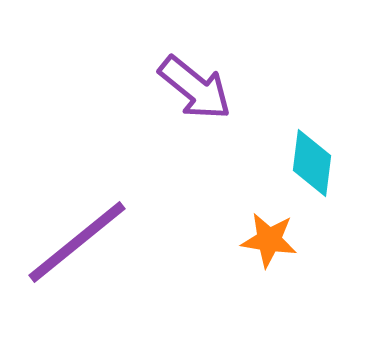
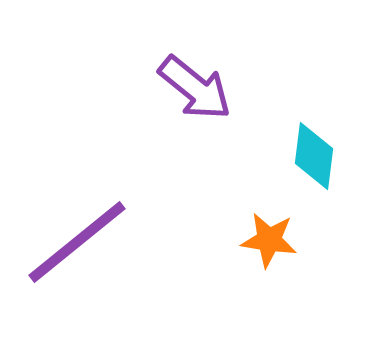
cyan diamond: moved 2 px right, 7 px up
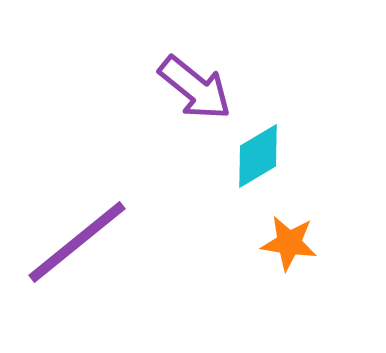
cyan diamond: moved 56 px left; rotated 52 degrees clockwise
orange star: moved 20 px right, 3 px down
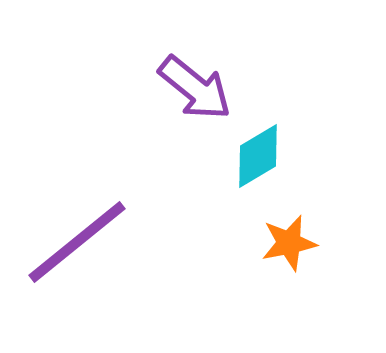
orange star: rotated 20 degrees counterclockwise
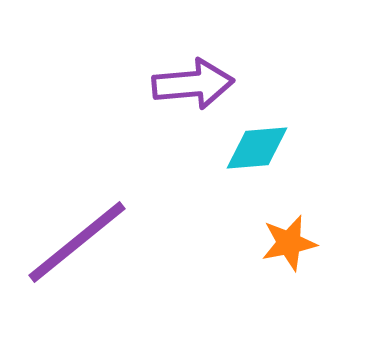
purple arrow: moved 2 px left, 4 px up; rotated 44 degrees counterclockwise
cyan diamond: moved 1 px left, 8 px up; rotated 26 degrees clockwise
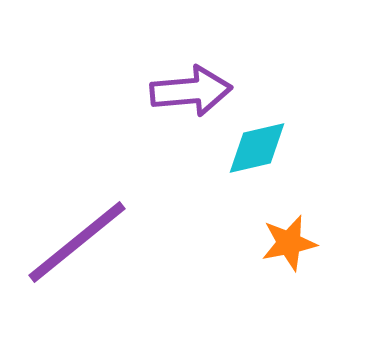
purple arrow: moved 2 px left, 7 px down
cyan diamond: rotated 8 degrees counterclockwise
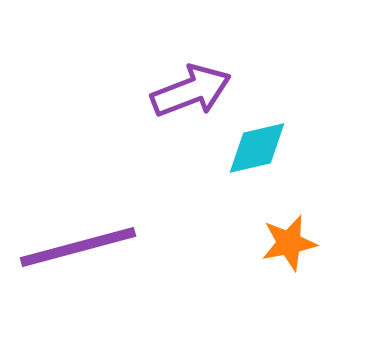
purple arrow: rotated 16 degrees counterclockwise
purple line: moved 1 px right, 5 px down; rotated 24 degrees clockwise
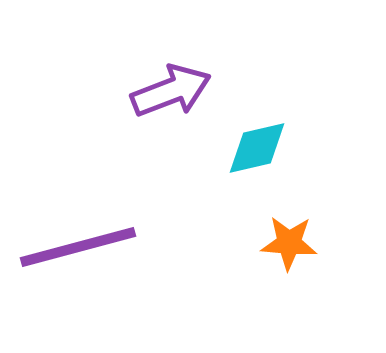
purple arrow: moved 20 px left
orange star: rotated 16 degrees clockwise
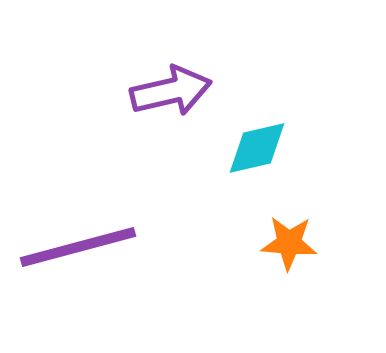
purple arrow: rotated 8 degrees clockwise
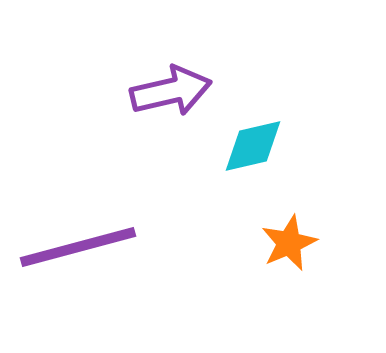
cyan diamond: moved 4 px left, 2 px up
orange star: rotated 28 degrees counterclockwise
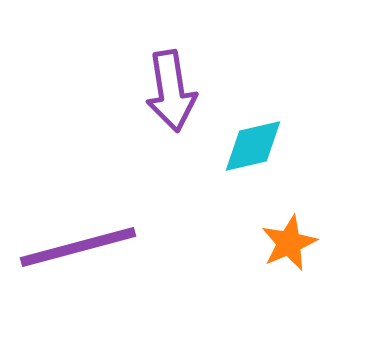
purple arrow: rotated 94 degrees clockwise
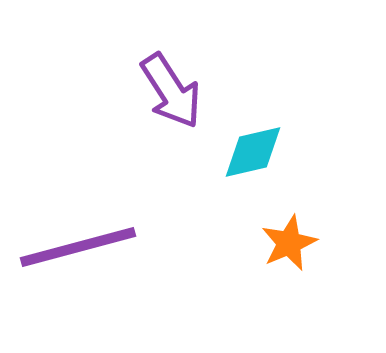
purple arrow: rotated 24 degrees counterclockwise
cyan diamond: moved 6 px down
